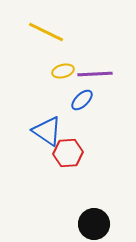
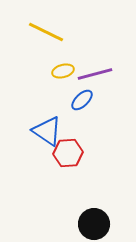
purple line: rotated 12 degrees counterclockwise
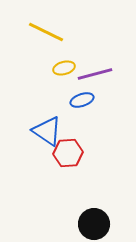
yellow ellipse: moved 1 px right, 3 px up
blue ellipse: rotated 25 degrees clockwise
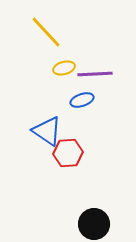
yellow line: rotated 21 degrees clockwise
purple line: rotated 12 degrees clockwise
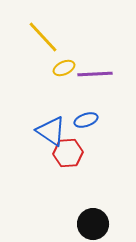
yellow line: moved 3 px left, 5 px down
yellow ellipse: rotated 10 degrees counterclockwise
blue ellipse: moved 4 px right, 20 px down
blue triangle: moved 4 px right
black circle: moved 1 px left
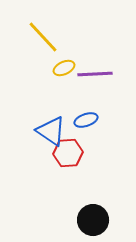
black circle: moved 4 px up
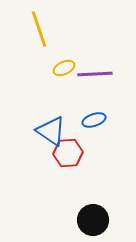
yellow line: moved 4 px left, 8 px up; rotated 24 degrees clockwise
blue ellipse: moved 8 px right
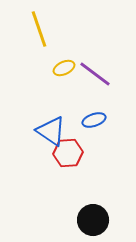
purple line: rotated 40 degrees clockwise
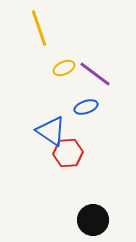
yellow line: moved 1 px up
blue ellipse: moved 8 px left, 13 px up
